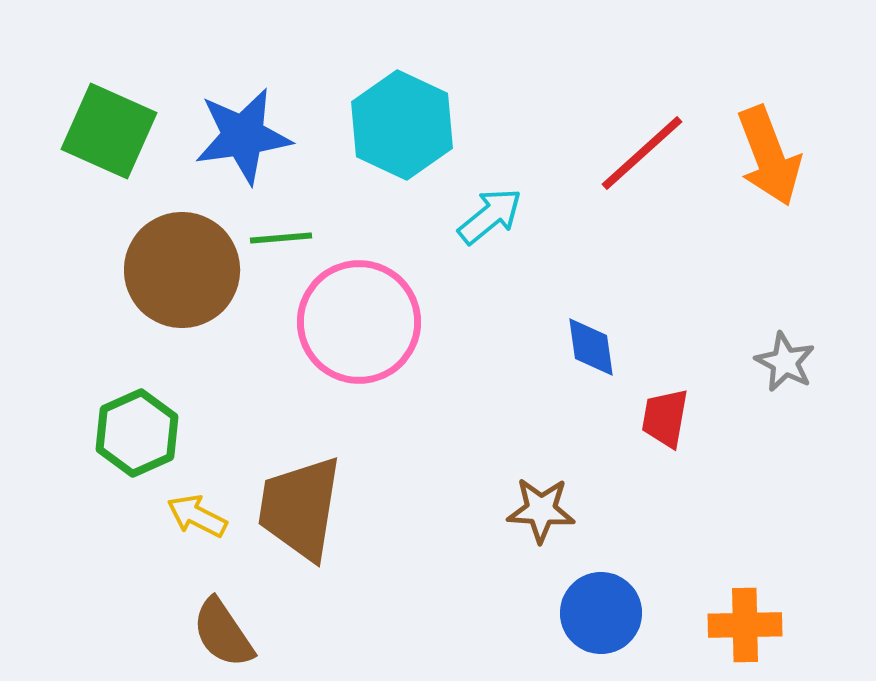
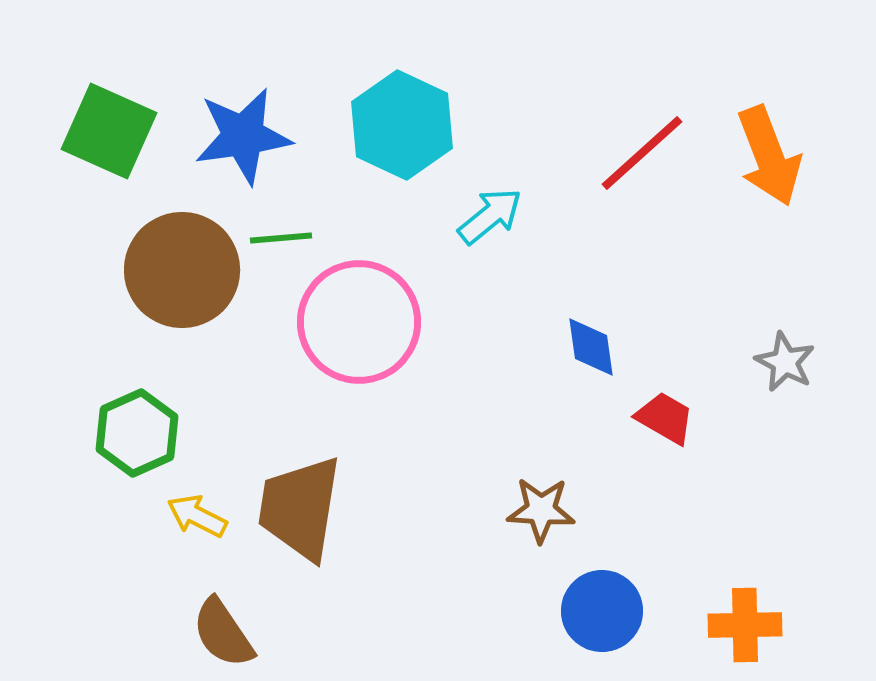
red trapezoid: rotated 110 degrees clockwise
blue circle: moved 1 px right, 2 px up
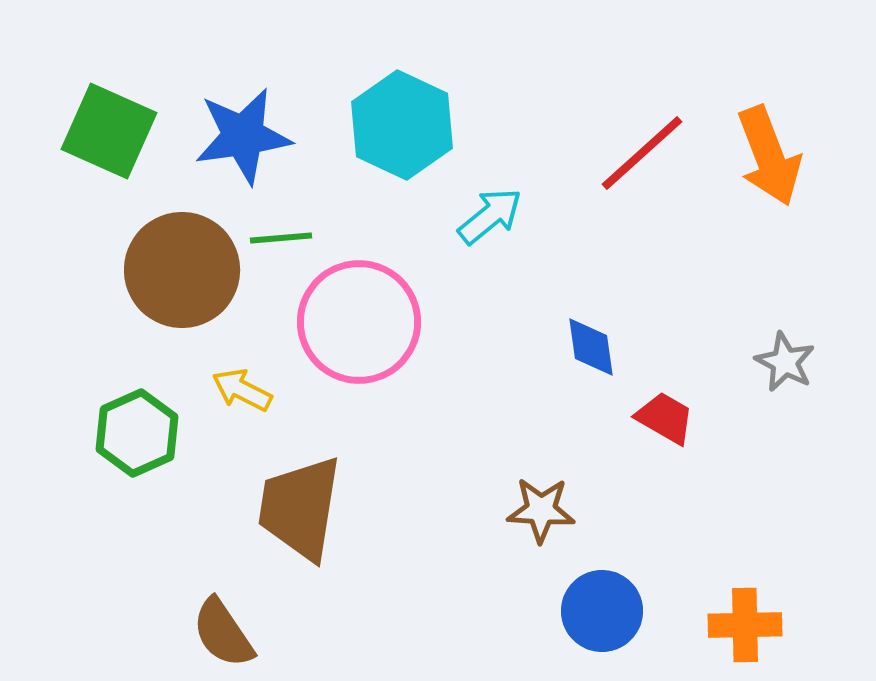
yellow arrow: moved 45 px right, 126 px up
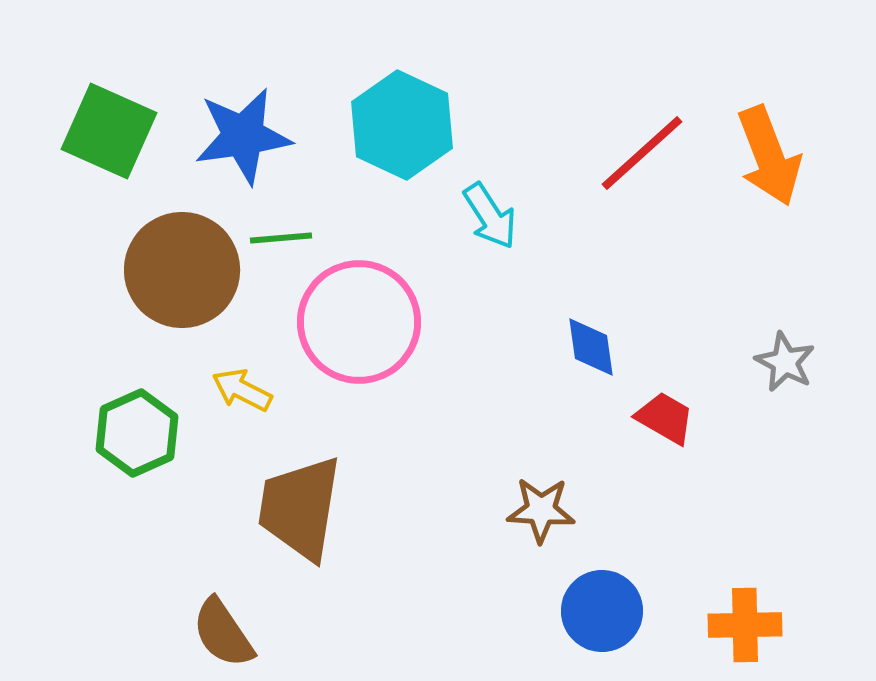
cyan arrow: rotated 96 degrees clockwise
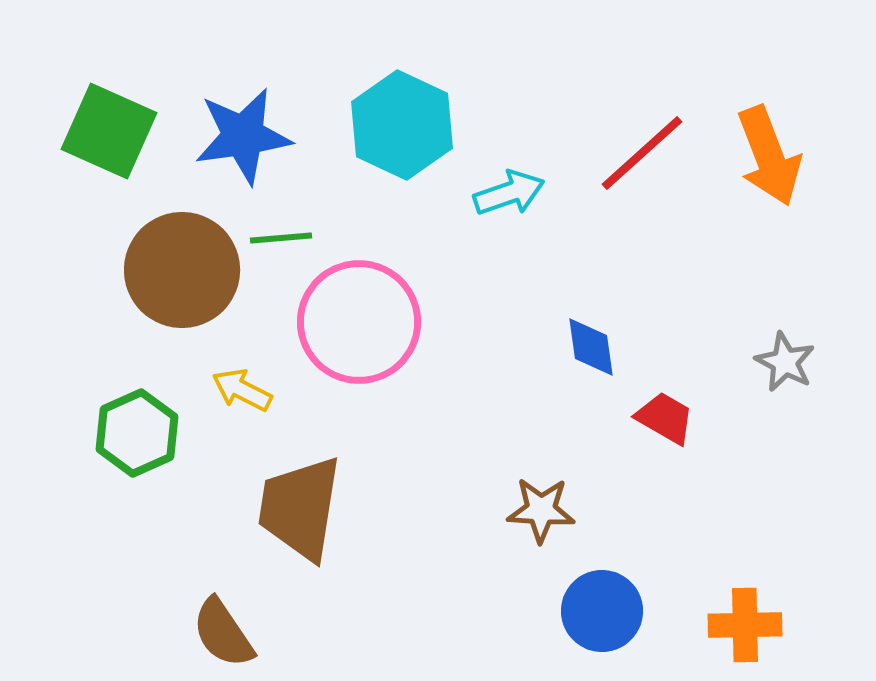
cyan arrow: moved 19 px right, 23 px up; rotated 76 degrees counterclockwise
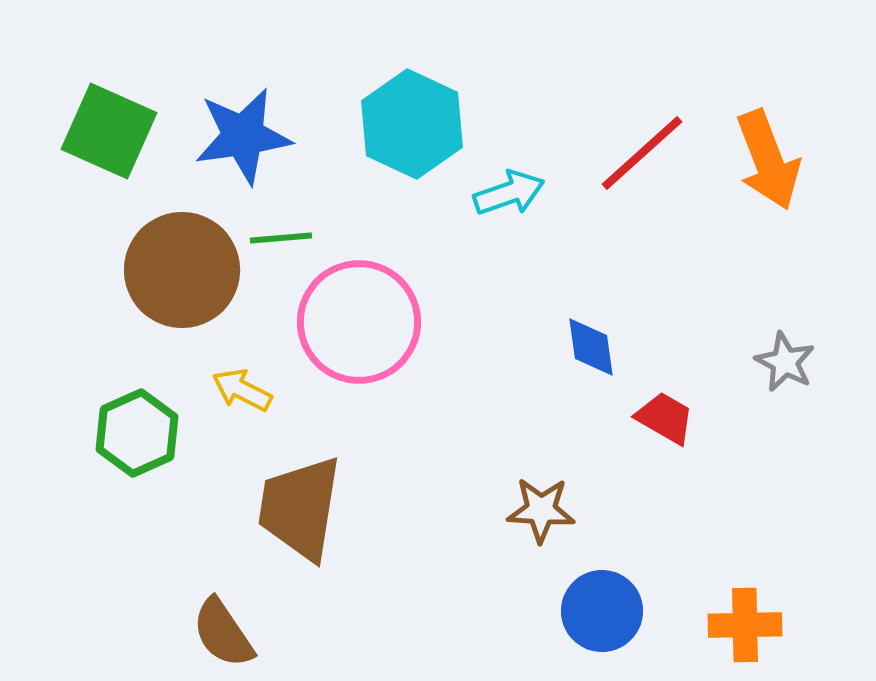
cyan hexagon: moved 10 px right, 1 px up
orange arrow: moved 1 px left, 4 px down
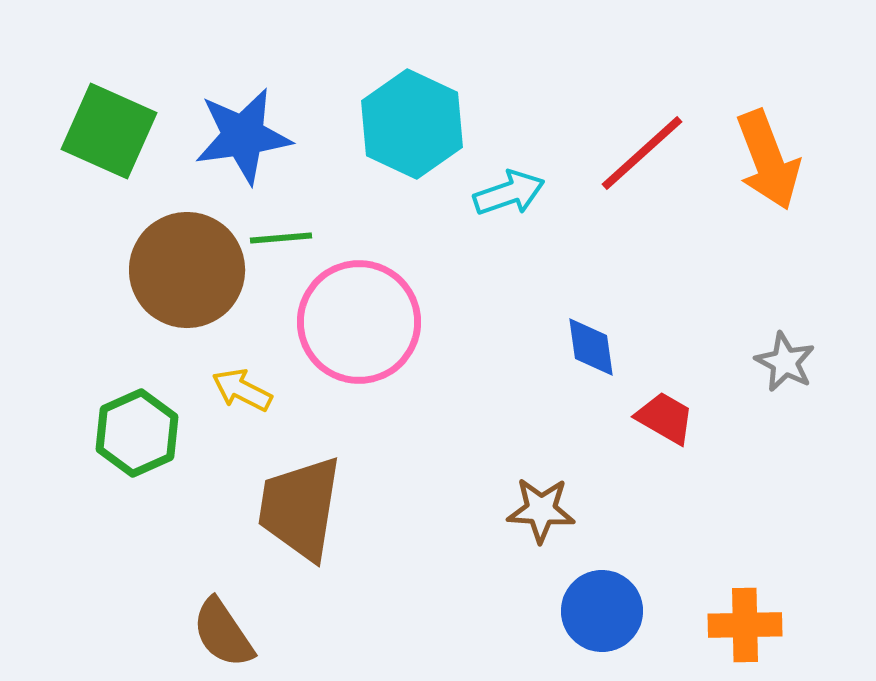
brown circle: moved 5 px right
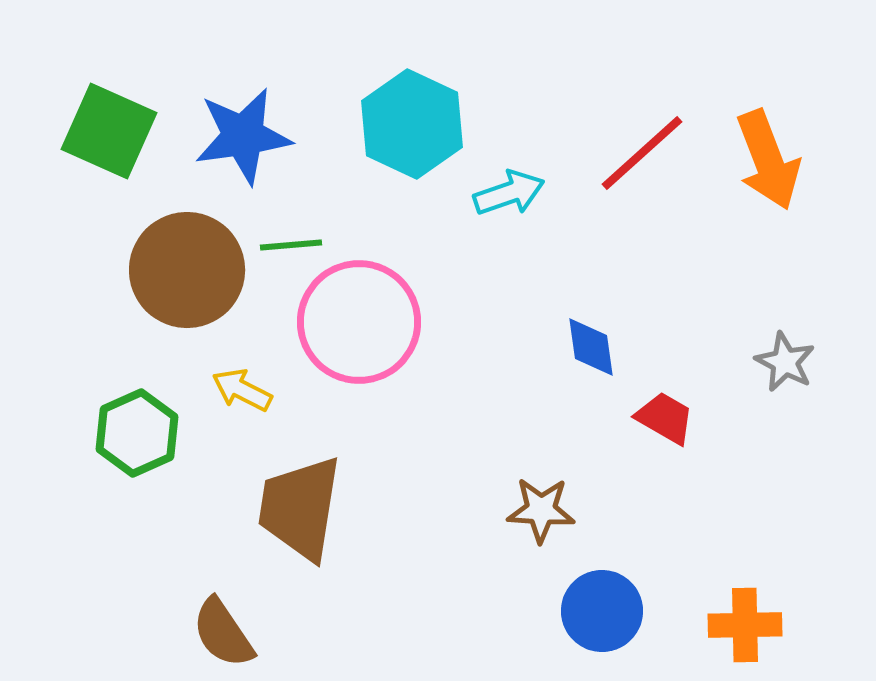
green line: moved 10 px right, 7 px down
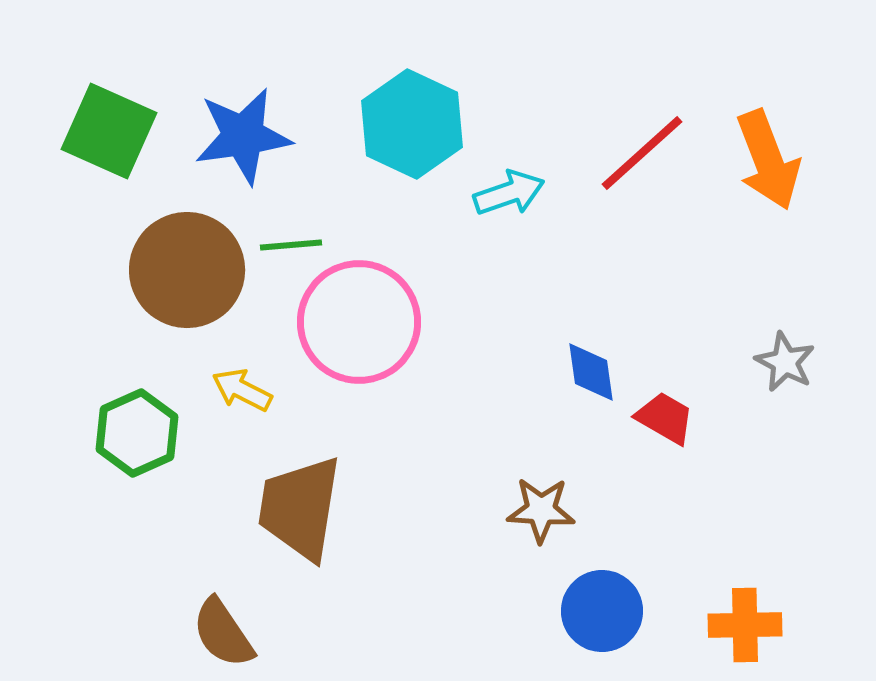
blue diamond: moved 25 px down
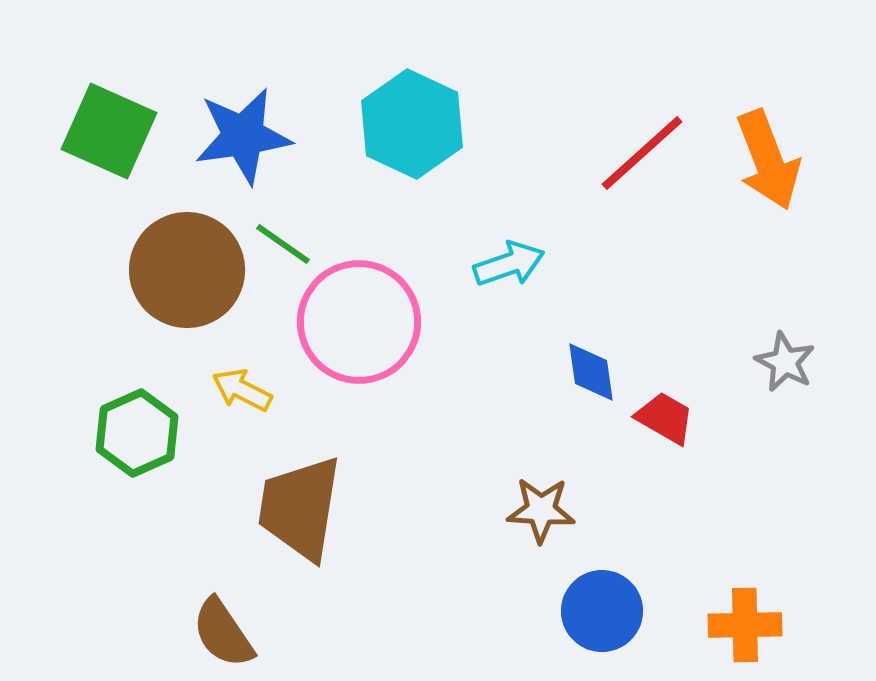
cyan arrow: moved 71 px down
green line: moved 8 px left, 1 px up; rotated 40 degrees clockwise
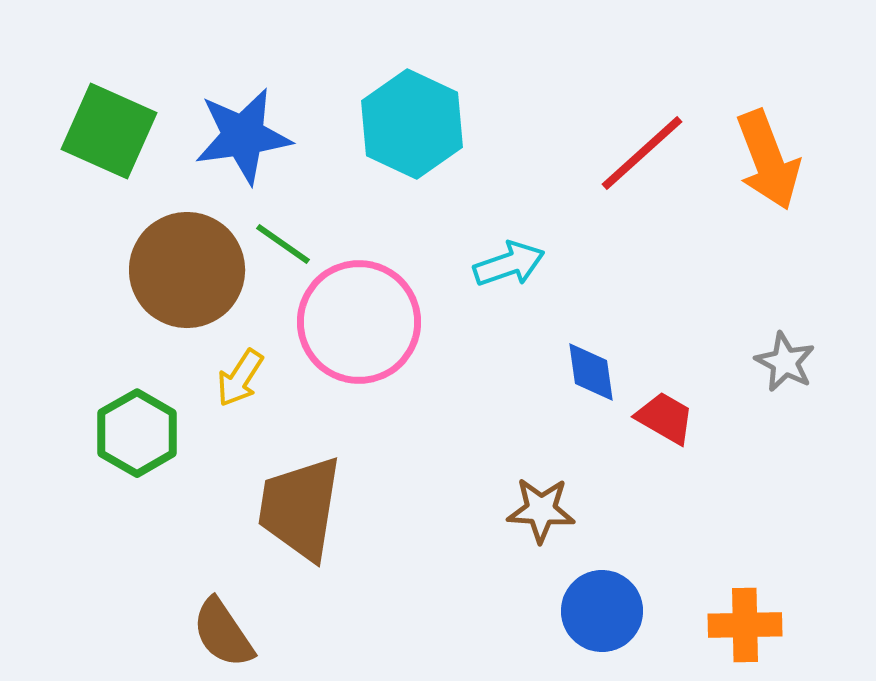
yellow arrow: moved 2 px left, 12 px up; rotated 84 degrees counterclockwise
green hexagon: rotated 6 degrees counterclockwise
